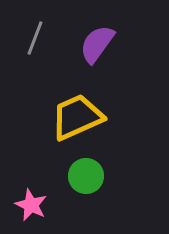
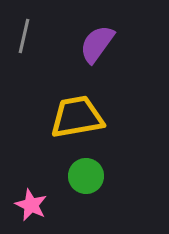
gray line: moved 11 px left, 2 px up; rotated 8 degrees counterclockwise
yellow trapezoid: rotated 14 degrees clockwise
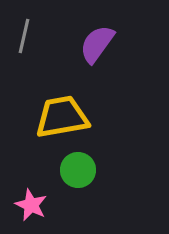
yellow trapezoid: moved 15 px left
green circle: moved 8 px left, 6 px up
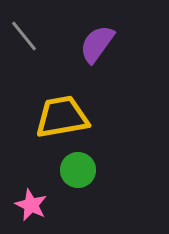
gray line: rotated 52 degrees counterclockwise
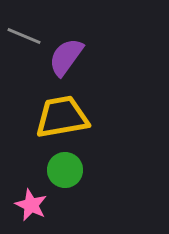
gray line: rotated 28 degrees counterclockwise
purple semicircle: moved 31 px left, 13 px down
green circle: moved 13 px left
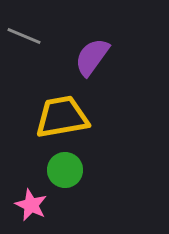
purple semicircle: moved 26 px right
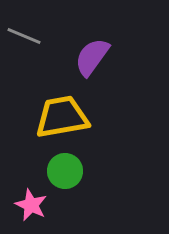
green circle: moved 1 px down
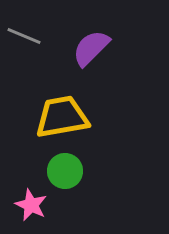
purple semicircle: moved 1 px left, 9 px up; rotated 9 degrees clockwise
